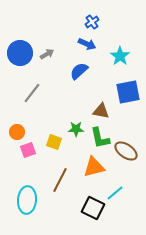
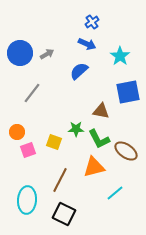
green L-shape: moved 1 px left, 1 px down; rotated 15 degrees counterclockwise
black square: moved 29 px left, 6 px down
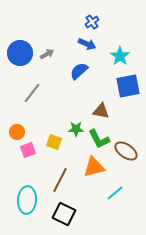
blue square: moved 6 px up
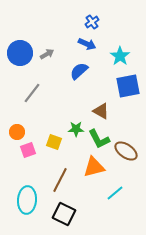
brown triangle: rotated 18 degrees clockwise
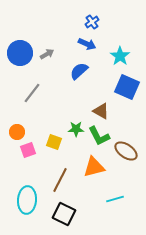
blue square: moved 1 px left, 1 px down; rotated 35 degrees clockwise
green L-shape: moved 3 px up
cyan line: moved 6 px down; rotated 24 degrees clockwise
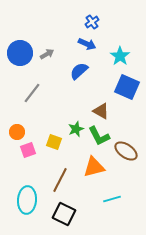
green star: rotated 21 degrees counterclockwise
cyan line: moved 3 px left
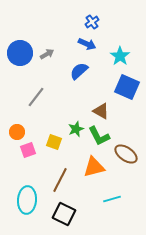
gray line: moved 4 px right, 4 px down
brown ellipse: moved 3 px down
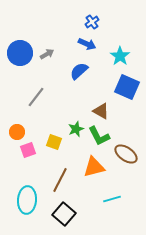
black square: rotated 15 degrees clockwise
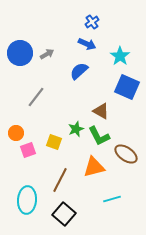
orange circle: moved 1 px left, 1 px down
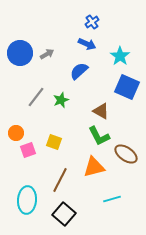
green star: moved 15 px left, 29 px up
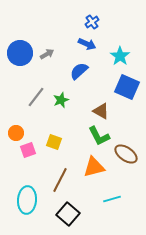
black square: moved 4 px right
